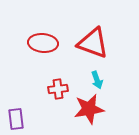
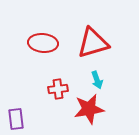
red triangle: rotated 36 degrees counterclockwise
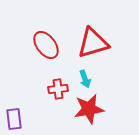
red ellipse: moved 3 px right, 2 px down; rotated 48 degrees clockwise
cyan arrow: moved 12 px left, 1 px up
purple rectangle: moved 2 px left
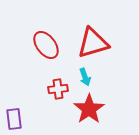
cyan arrow: moved 2 px up
red star: rotated 24 degrees counterclockwise
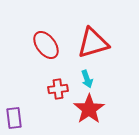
cyan arrow: moved 2 px right, 2 px down
purple rectangle: moved 1 px up
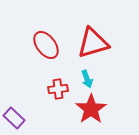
red star: moved 2 px right
purple rectangle: rotated 40 degrees counterclockwise
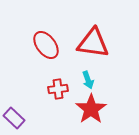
red triangle: rotated 24 degrees clockwise
cyan arrow: moved 1 px right, 1 px down
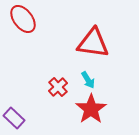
red ellipse: moved 23 px left, 26 px up
cyan arrow: rotated 12 degrees counterclockwise
red cross: moved 2 px up; rotated 36 degrees counterclockwise
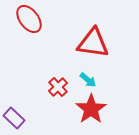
red ellipse: moved 6 px right
cyan arrow: rotated 18 degrees counterclockwise
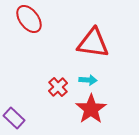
cyan arrow: rotated 36 degrees counterclockwise
